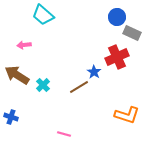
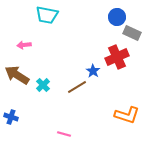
cyan trapezoid: moved 4 px right; rotated 30 degrees counterclockwise
blue star: moved 1 px left, 1 px up
brown line: moved 2 px left
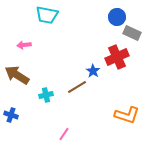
cyan cross: moved 3 px right, 10 px down; rotated 32 degrees clockwise
blue cross: moved 2 px up
pink line: rotated 72 degrees counterclockwise
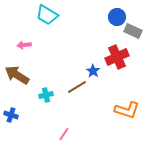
cyan trapezoid: rotated 20 degrees clockwise
gray rectangle: moved 1 px right, 2 px up
orange L-shape: moved 5 px up
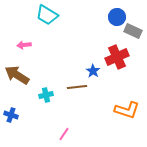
brown line: rotated 24 degrees clockwise
